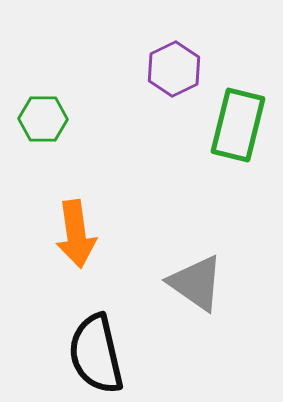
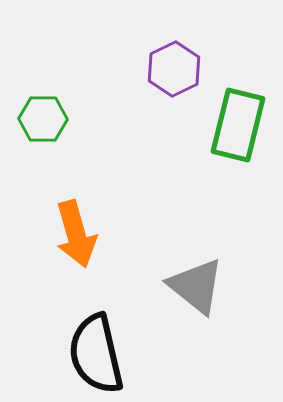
orange arrow: rotated 8 degrees counterclockwise
gray triangle: moved 3 px down; rotated 4 degrees clockwise
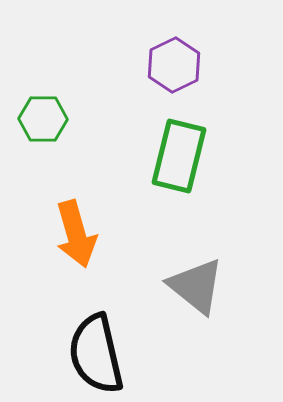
purple hexagon: moved 4 px up
green rectangle: moved 59 px left, 31 px down
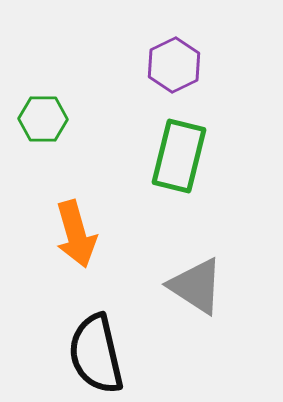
gray triangle: rotated 6 degrees counterclockwise
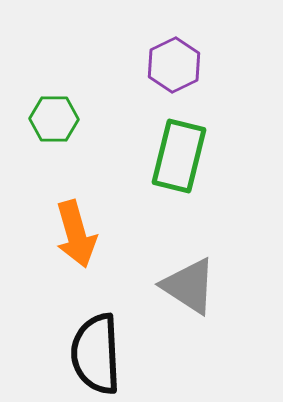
green hexagon: moved 11 px right
gray triangle: moved 7 px left
black semicircle: rotated 10 degrees clockwise
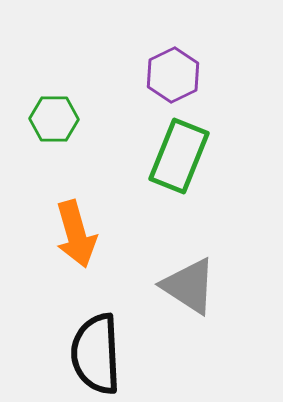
purple hexagon: moved 1 px left, 10 px down
green rectangle: rotated 8 degrees clockwise
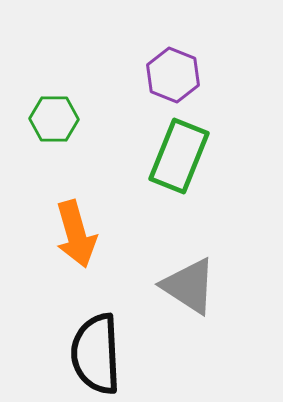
purple hexagon: rotated 12 degrees counterclockwise
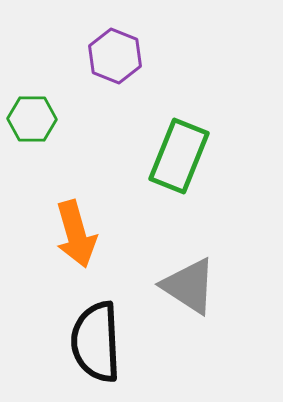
purple hexagon: moved 58 px left, 19 px up
green hexagon: moved 22 px left
black semicircle: moved 12 px up
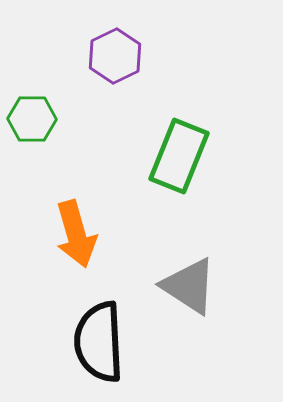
purple hexagon: rotated 12 degrees clockwise
black semicircle: moved 3 px right
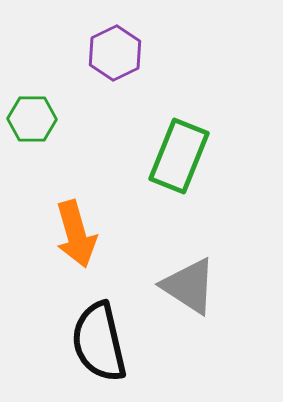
purple hexagon: moved 3 px up
black semicircle: rotated 10 degrees counterclockwise
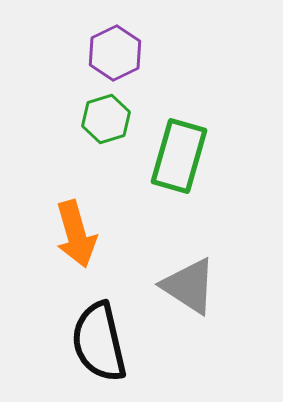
green hexagon: moved 74 px right; rotated 18 degrees counterclockwise
green rectangle: rotated 6 degrees counterclockwise
